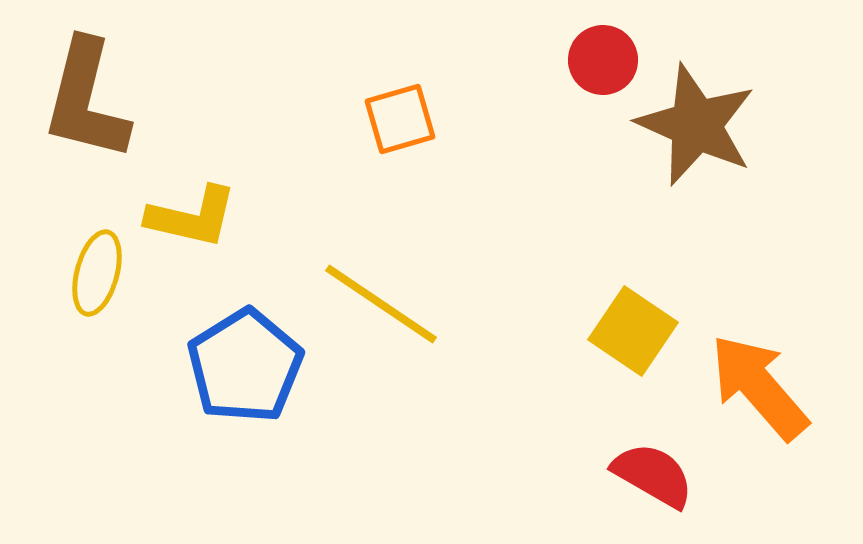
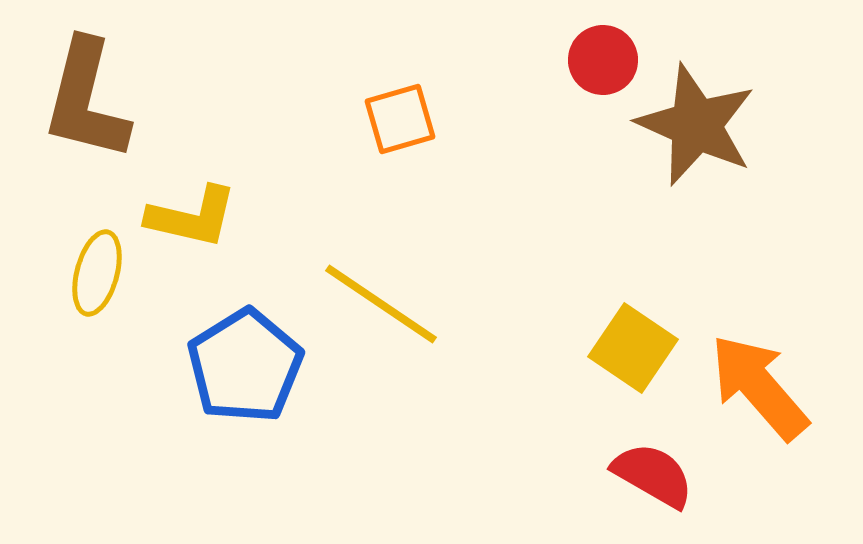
yellow square: moved 17 px down
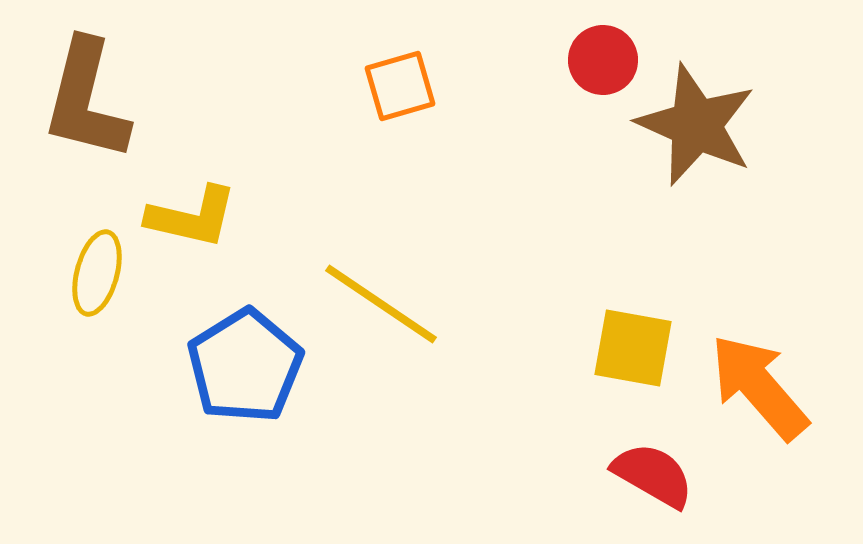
orange square: moved 33 px up
yellow square: rotated 24 degrees counterclockwise
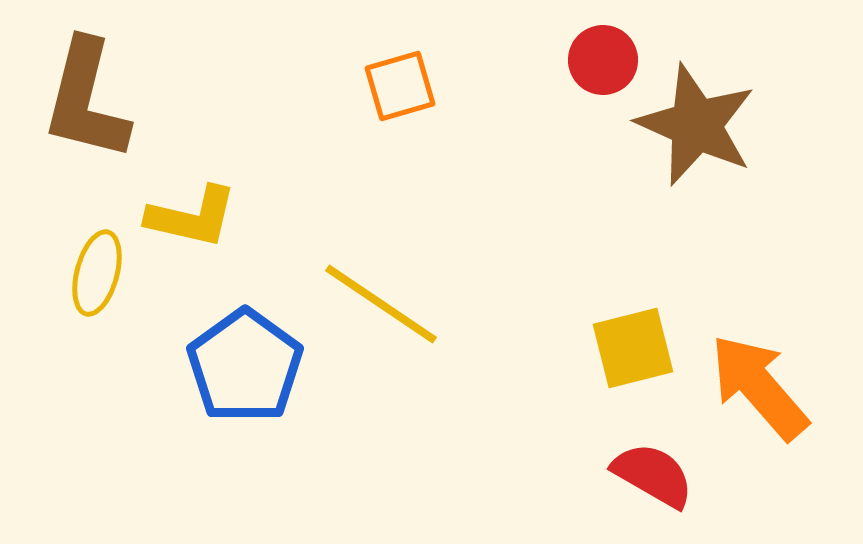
yellow square: rotated 24 degrees counterclockwise
blue pentagon: rotated 4 degrees counterclockwise
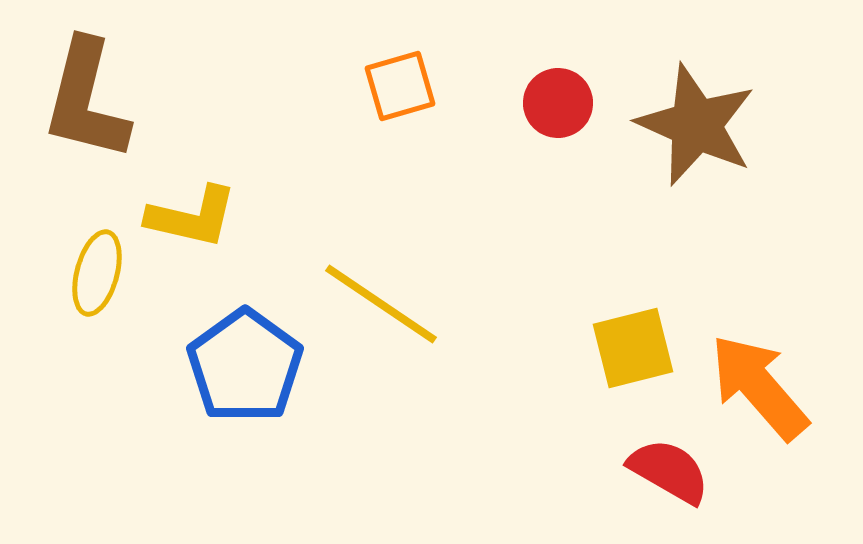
red circle: moved 45 px left, 43 px down
red semicircle: moved 16 px right, 4 px up
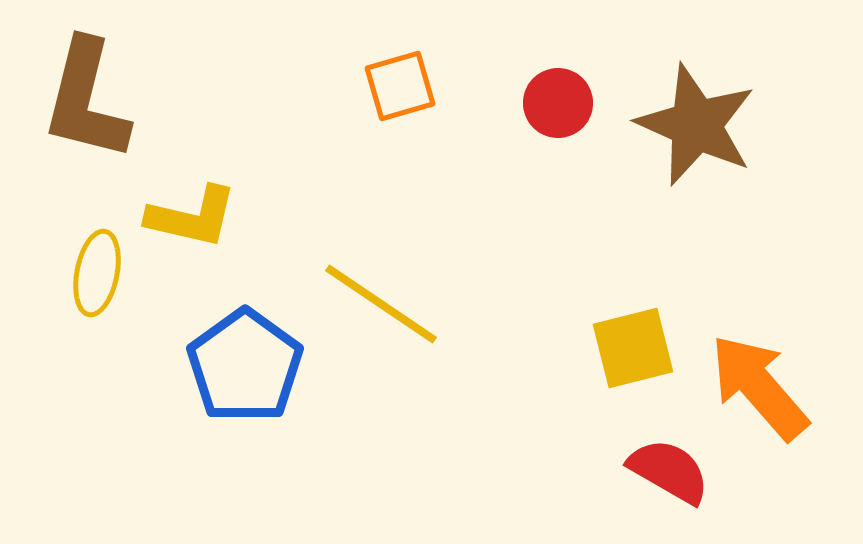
yellow ellipse: rotated 4 degrees counterclockwise
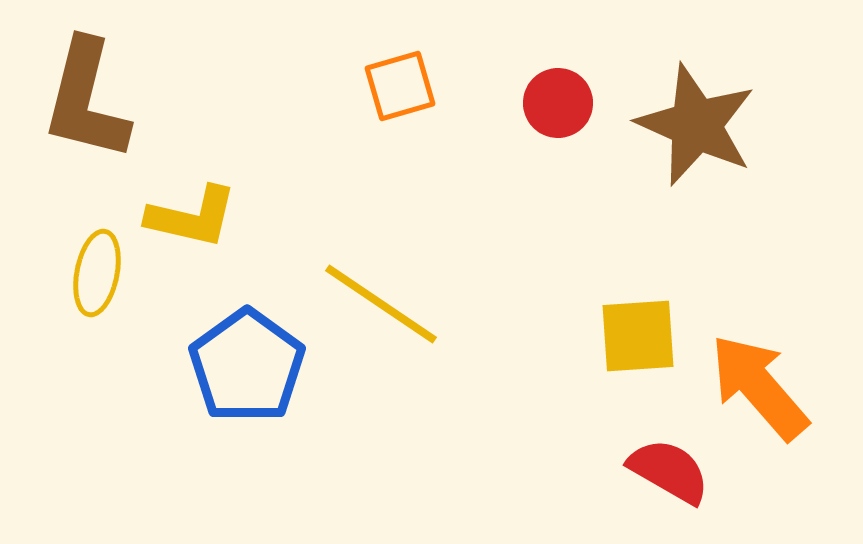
yellow square: moved 5 px right, 12 px up; rotated 10 degrees clockwise
blue pentagon: moved 2 px right
